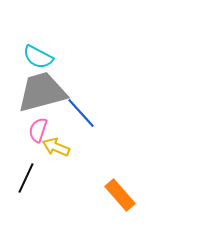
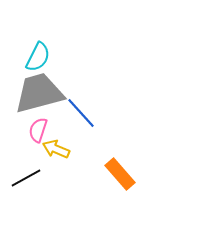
cyan semicircle: rotated 92 degrees counterclockwise
gray trapezoid: moved 3 px left, 1 px down
yellow arrow: moved 2 px down
black line: rotated 36 degrees clockwise
orange rectangle: moved 21 px up
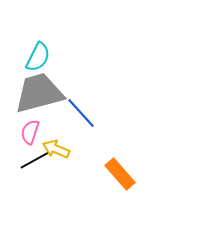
pink semicircle: moved 8 px left, 2 px down
black line: moved 9 px right, 18 px up
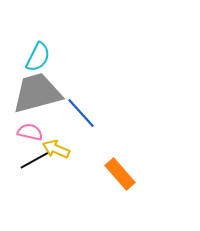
gray trapezoid: moved 2 px left
pink semicircle: rotated 85 degrees clockwise
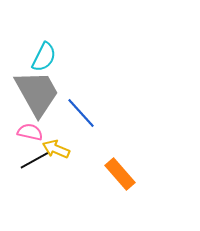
cyan semicircle: moved 6 px right
gray trapezoid: rotated 76 degrees clockwise
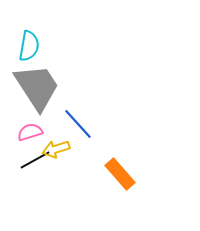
cyan semicircle: moved 15 px left, 11 px up; rotated 16 degrees counterclockwise
gray trapezoid: moved 6 px up; rotated 4 degrees counterclockwise
blue line: moved 3 px left, 11 px down
pink semicircle: rotated 30 degrees counterclockwise
yellow arrow: rotated 40 degrees counterclockwise
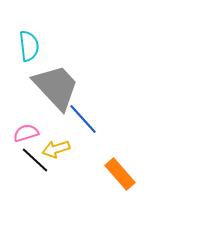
cyan semicircle: rotated 16 degrees counterclockwise
gray trapezoid: moved 19 px right; rotated 10 degrees counterclockwise
blue line: moved 5 px right, 5 px up
pink semicircle: moved 4 px left, 1 px down
black line: rotated 72 degrees clockwise
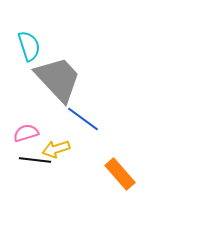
cyan semicircle: rotated 12 degrees counterclockwise
gray trapezoid: moved 2 px right, 8 px up
blue line: rotated 12 degrees counterclockwise
black line: rotated 36 degrees counterclockwise
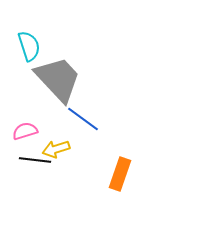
pink semicircle: moved 1 px left, 2 px up
orange rectangle: rotated 60 degrees clockwise
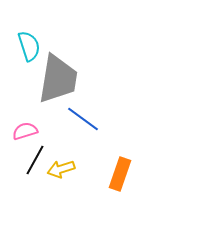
gray trapezoid: rotated 52 degrees clockwise
yellow arrow: moved 5 px right, 20 px down
black line: rotated 68 degrees counterclockwise
